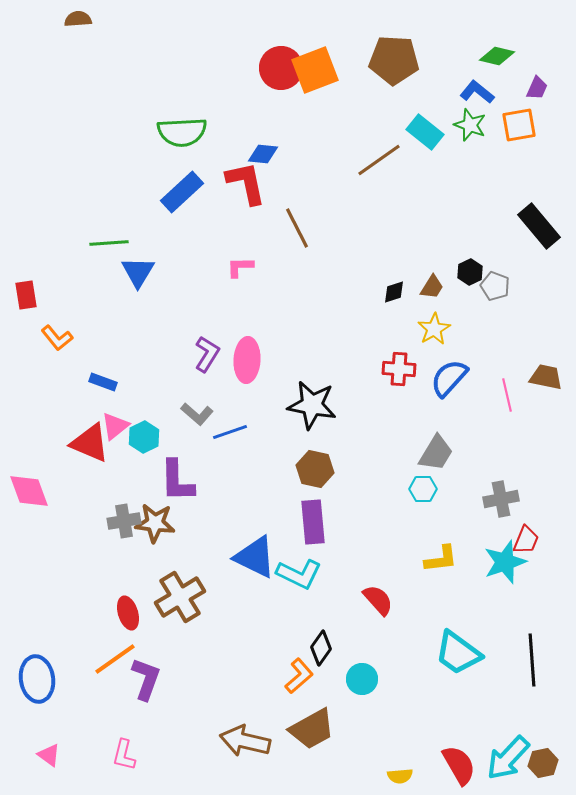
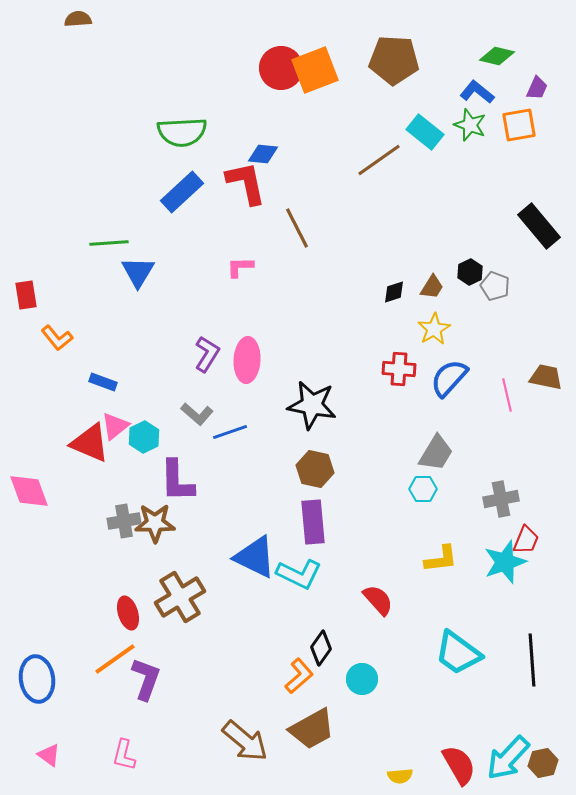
brown star at (155, 523): rotated 6 degrees counterclockwise
brown arrow at (245, 741): rotated 153 degrees counterclockwise
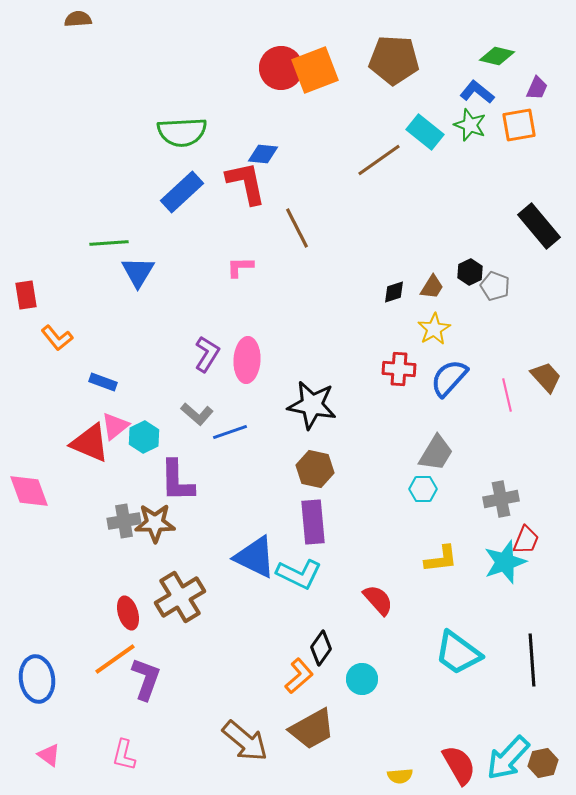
brown trapezoid at (546, 377): rotated 36 degrees clockwise
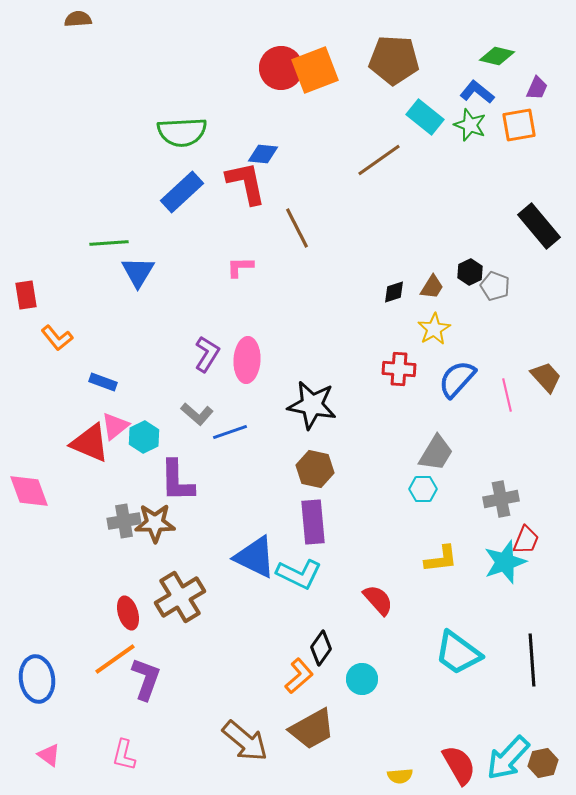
cyan rectangle at (425, 132): moved 15 px up
blue semicircle at (449, 378): moved 8 px right, 1 px down
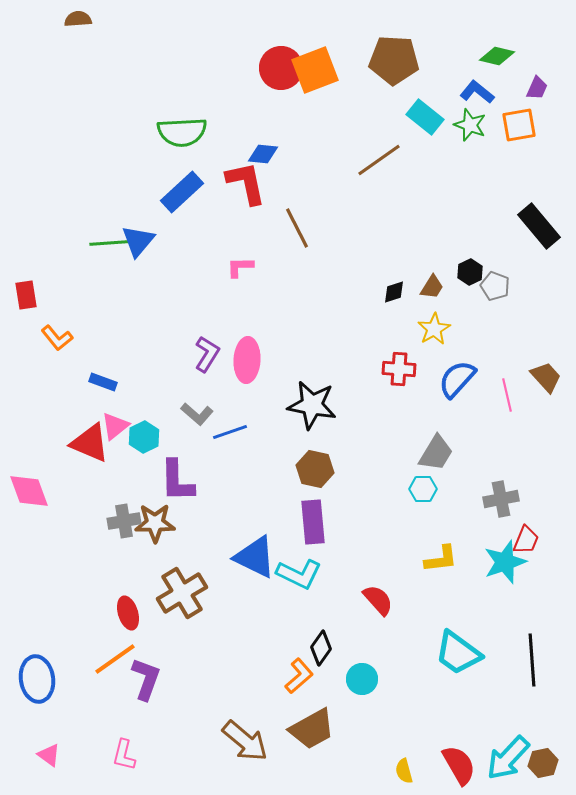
blue triangle at (138, 272): moved 31 px up; rotated 9 degrees clockwise
brown cross at (180, 597): moved 2 px right, 4 px up
yellow semicircle at (400, 776): moved 4 px right, 5 px up; rotated 80 degrees clockwise
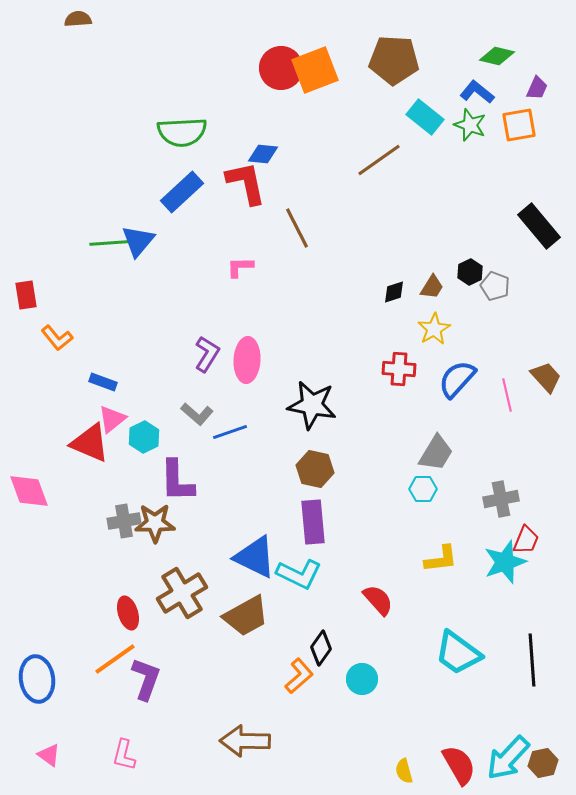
pink triangle at (115, 426): moved 3 px left, 7 px up
brown trapezoid at (312, 729): moved 66 px left, 113 px up
brown arrow at (245, 741): rotated 141 degrees clockwise
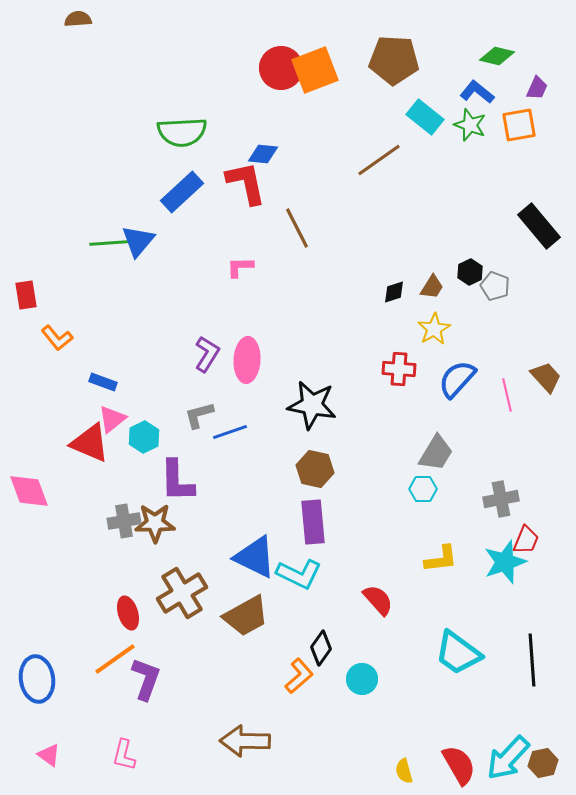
gray L-shape at (197, 414): moved 2 px right, 1 px down; rotated 124 degrees clockwise
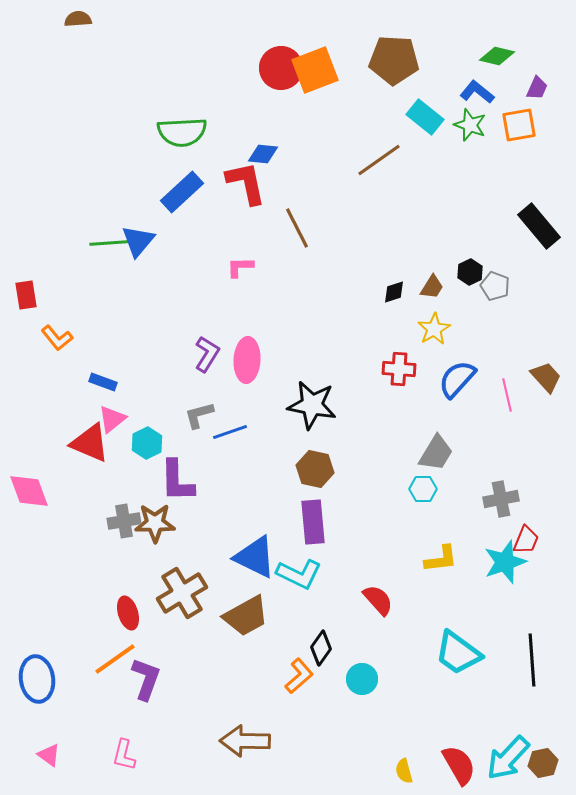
cyan hexagon at (144, 437): moved 3 px right, 6 px down
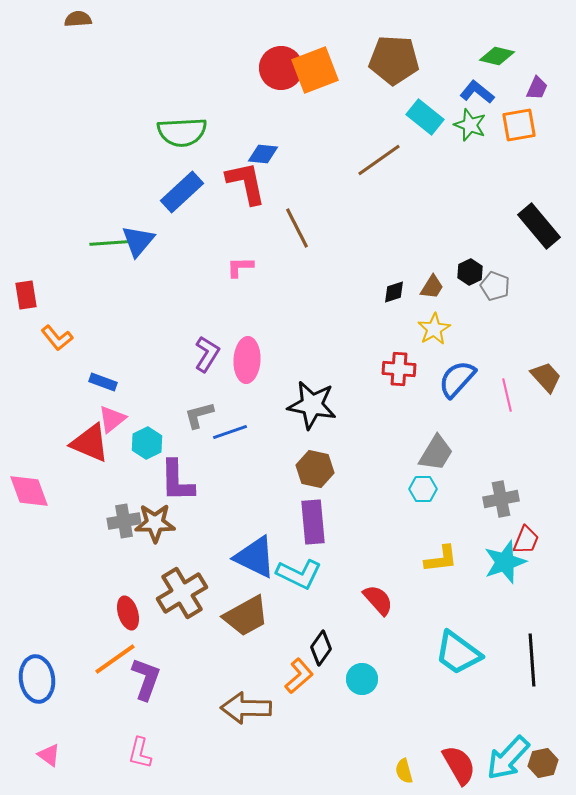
brown arrow at (245, 741): moved 1 px right, 33 px up
pink L-shape at (124, 755): moved 16 px right, 2 px up
